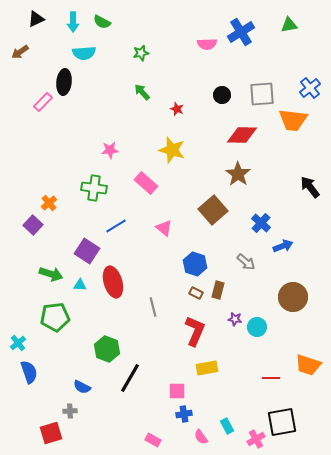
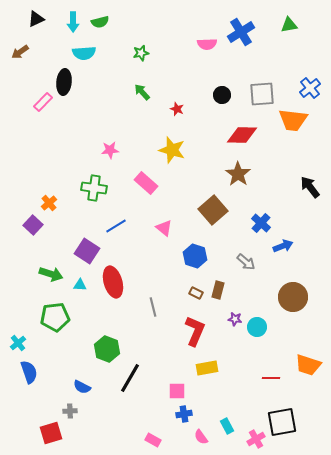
green semicircle at (102, 22): moved 2 px left; rotated 42 degrees counterclockwise
blue hexagon at (195, 264): moved 8 px up
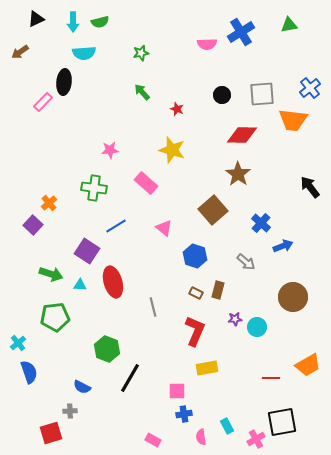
purple star at (235, 319): rotated 16 degrees counterclockwise
orange trapezoid at (308, 365): rotated 48 degrees counterclockwise
pink semicircle at (201, 437): rotated 28 degrees clockwise
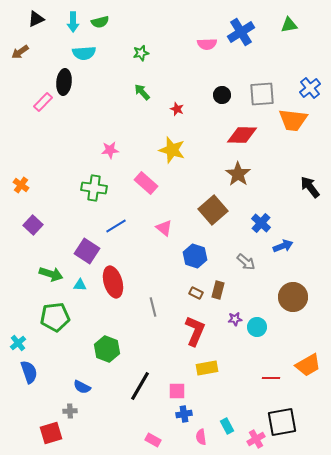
orange cross at (49, 203): moved 28 px left, 18 px up; rotated 14 degrees counterclockwise
black line at (130, 378): moved 10 px right, 8 px down
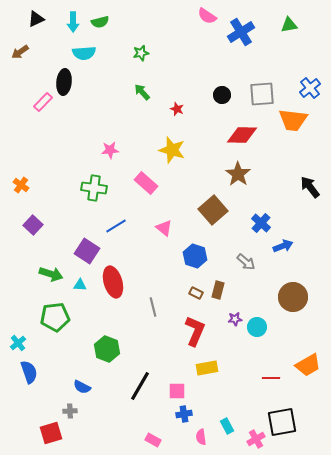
pink semicircle at (207, 44): moved 28 px up; rotated 36 degrees clockwise
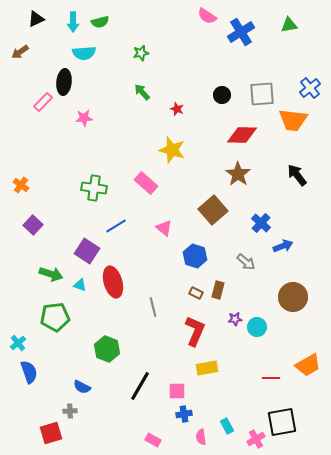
pink star at (110, 150): moved 26 px left, 32 px up
black arrow at (310, 187): moved 13 px left, 12 px up
cyan triangle at (80, 285): rotated 16 degrees clockwise
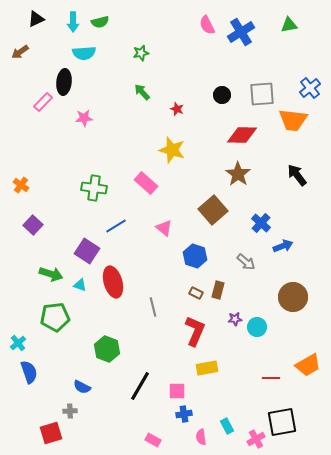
pink semicircle at (207, 16): moved 9 px down; rotated 30 degrees clockwise
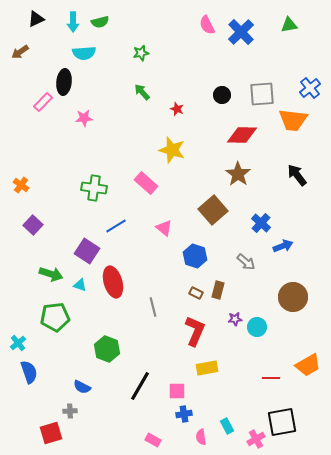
blue cross at (241, 32): rotated 12 degrees counterclockwise
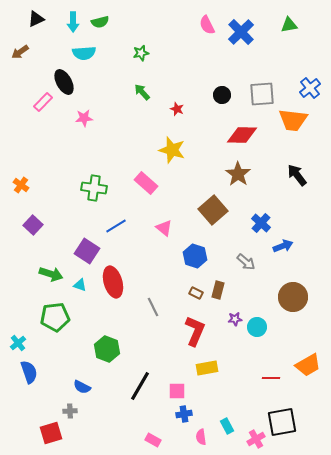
black ellipse at (64, 82): rotated 35 degrees counterclockwise
gray line at (153, 307): rotated 12 degrees counterclockwise
